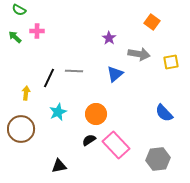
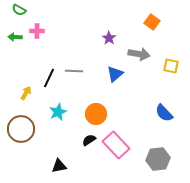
green arrow: rotated 40 degrees counterclockwise
yellow square: moved 4 px down; rotated 21 degrees clockwise
yellow arrow: rotated 24 degrees clockwise
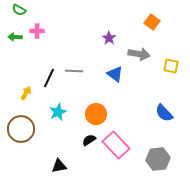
blue triangle: rotated 42 degrees counterclockwise
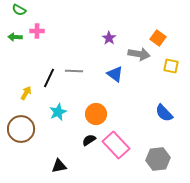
orange square: moved 6 px right, 16 px down
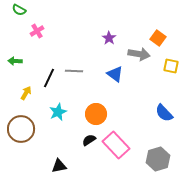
pink cross: rotated 32 degrees counterclockwise
green arrow: moved 24 px down
gray hexagon: rotated 10 degrees counterclockwise
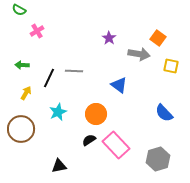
green arrow: moved 7 px right, 4 px down
blue triangle: moved 4 px right, 11 px down
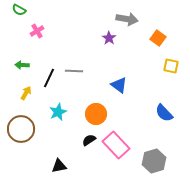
gray arrow: moved 12 px left, 35 px up
gray hexagon: moved 4 px left, 2 px down
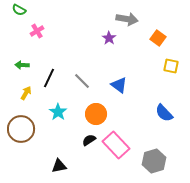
gray line: moved 8 px right, 10 px down; rotated 42 degrees clockwise
cyan star: rotated 12 degrees counterclockwise
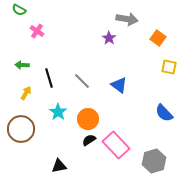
pink cross: rotated 24 degrees counterclockwise
yellow square: moved 2 px left, 1 px down
black line: rotated 42 degrees counterclockwise
orange circle: moved 8 px left, 5 px down
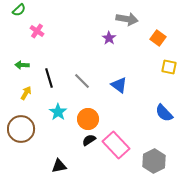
green semicircle: rotated 72 degrees counterclockwise
gray hexagon: rotated 10 degrees counterclockwise
